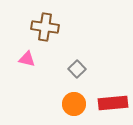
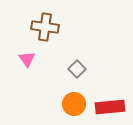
pink triangle: rotated 42 degrees clockwise
red rectangle: moved 3 px left, 4 px down
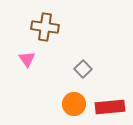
gray square: moved 6 px right
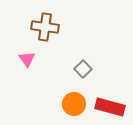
red rectangle: rotated 20 degrees clockwise
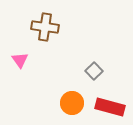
pink triangle: moved 7 px left, 1 px down
gray square: moved 11 px right, 2 px down
orange circle: moved 2 px left, 1 px up
